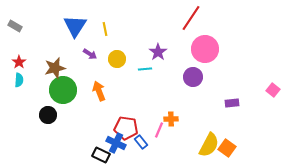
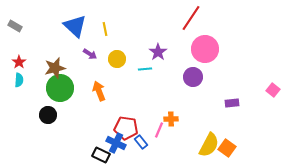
blue triangle: rotated 20 degrees counterclockwise
green circle: moved 3 px left, 2 px up
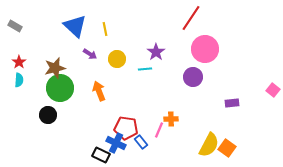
purple star: moved 2 px left
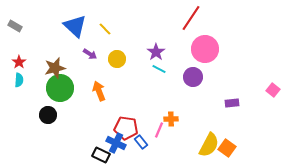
yellow line: rotated 32 degrees counterclockwise
cyan line: moved 14 px right; rotated 32 degrees clockwise
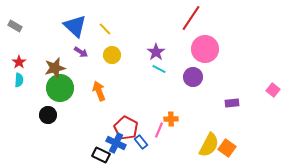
purple arrow: moved 9 px left, 2 px up
yellow circle: moved 5 px left, 4 px up
red pentagon: rotated 20 degrees clockwise
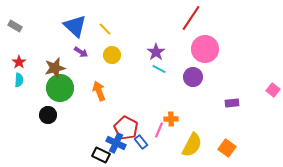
yellow semicircle: moved 17 px left
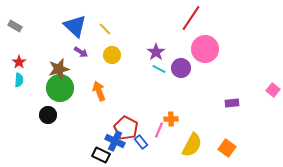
brown star: moved 4 px right, 1 px down
purple circle: moved 12 px left, 9 px up
blue cross: moved 1 px left, 2 px up
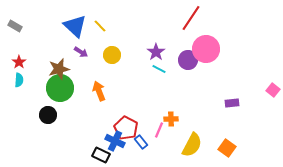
yellow line: moved 5 px left, 3 px up
pink circle: moved 1 px right
purple circle: moved 7 px right, 8 px up
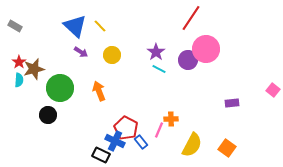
brown star: moved 25 px left
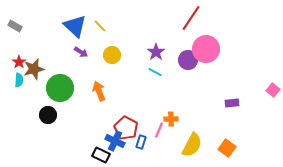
cyan line: moved 4 px left, 3 px down
blue rectangle: rotated 56 degrees clockwise
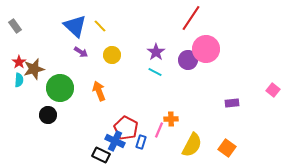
gray rectangle: rotated 24 degrees clockwise
